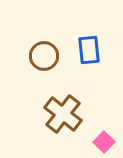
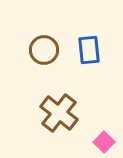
brown circle: moved 6 px up
brown cross: moved 4 px left, 1 px up
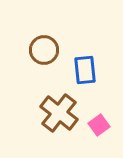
blue rectangle: moved 4 px left, 20 px down
pink square: moved 5 px left, 17 px up; rotated 10 degrees clockwise
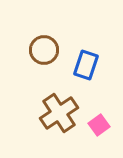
blue rectangle: moved 1 px right, 5 px up; rotated 24 degrees clockwise
brown cross: rotated 18 degrees clockwise
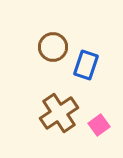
brown circle: moved 9 px right, 3 px up
